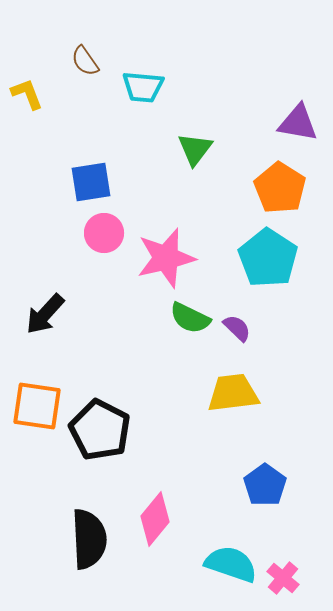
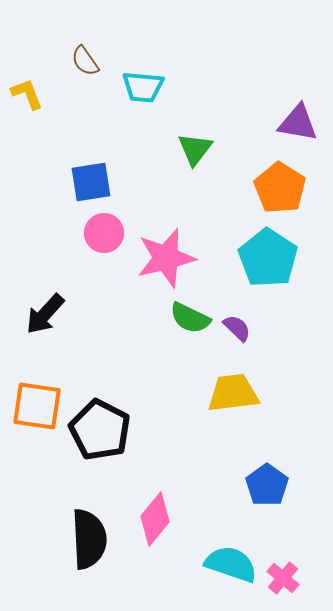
blue pentagon: moved 2 px right
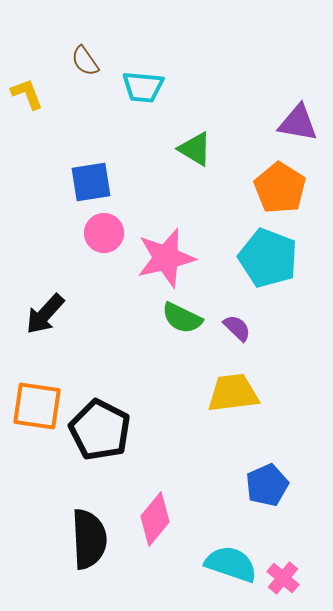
green triangle: rotated 36 degrees counterclockwise
cyan pentagon: rotated 12 degrees counterclockwise
green semicircle: moved 8 px left
blue pentagon: rotated 12 degrees clockwise
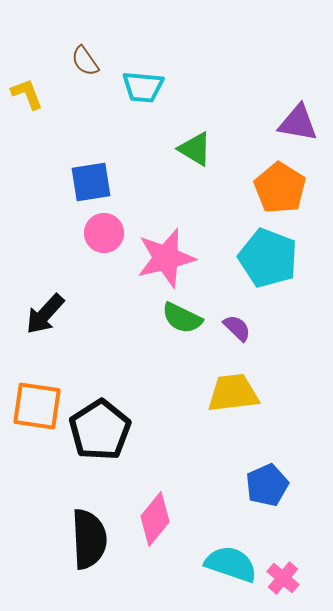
black pentagon: rotated 12 degrees clockwise
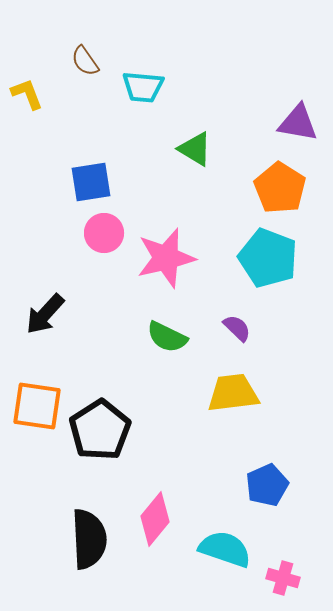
green semicircle: moved 15 px left, 19 px down
cyan semicircle: moved 6 px left, 15 px up
pink cross: rotated 24 degrees counterclockwise
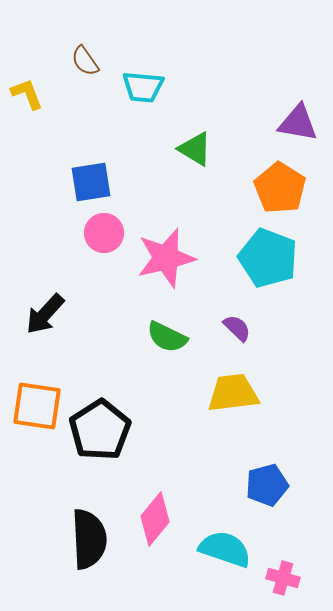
blue pentagon: rotated 9 degrees clockwise
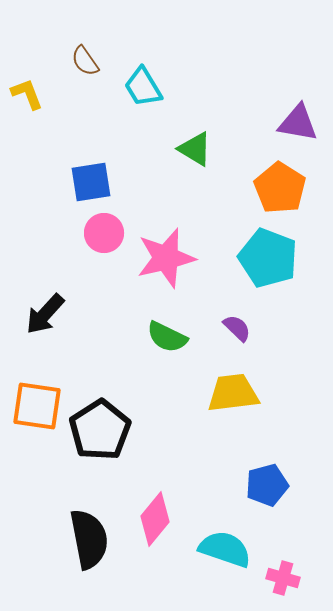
cyan trapezoid: rotated 54 degrees clockwise
black semicircle: rotated 8 degrees counterclockwise
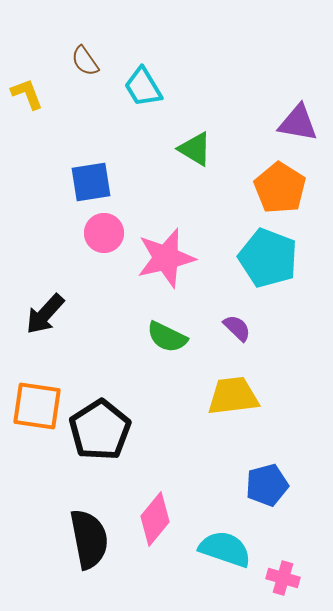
yellow trapezoid: moved 3 px down
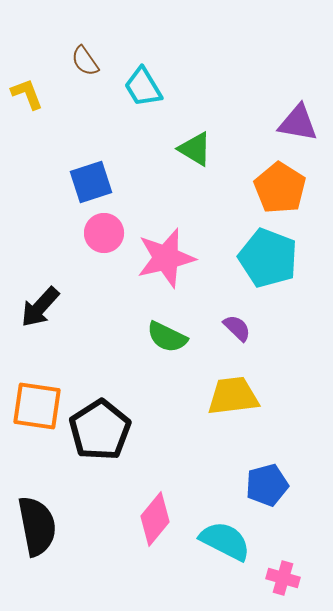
blue square: rotated 9 degrees counterclockwise
black arrow: moved 5 px left, 7 px up
black semicircle: moved 52 px left, 13 px up
cyan semicircle: moved 8 px up; rotated 8 degrees clockwise
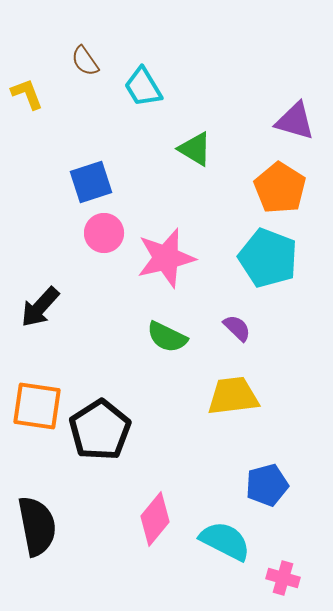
purple triangle: moved 3 px left, 2 px up; rotated 6 degrees clockwise
